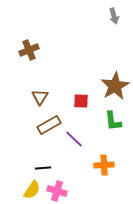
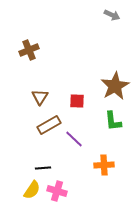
gray arrow: moved 2 px left, 1 px up; rotated 49 degrees counterclockwise
red square: moved 4 px left
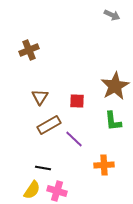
black line: rotated 14 degrees clockwise
